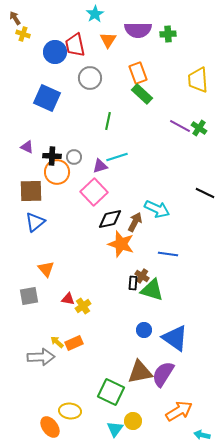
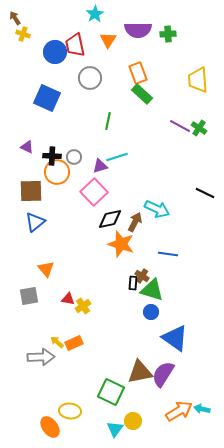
blue circle at (144, 330): moved 7 px right, 18 px up
cyan arrow at (202, 435): moved 26 px up
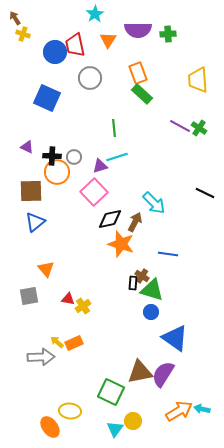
green line at (108, 121): moved 6 px right, 7 px down; rotated 18 degrees counterclockwise
cyan arrow at (157, 209): moved 3 px left, 6 px up; rotated 20 degrees clockwise
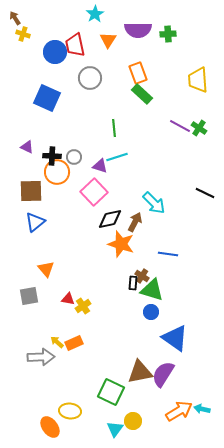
purple triangle at (100, 166): rotated 35 degrees clockwise
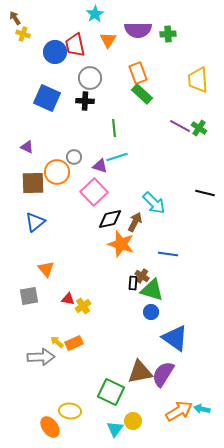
black cross at (52, 156): moved 33 px right, 55 px up
brown square at (31, 191): moved 2 px right, 8 px up
black line at (205, 193): rotated 12 degrees counterclockwise
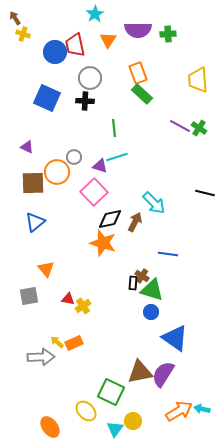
orange star at (121, 244): moved 18 px left, 1 px up
yellow ellipse at (70, 411): moved 16 px right; rotated 40 degrees clockwise
